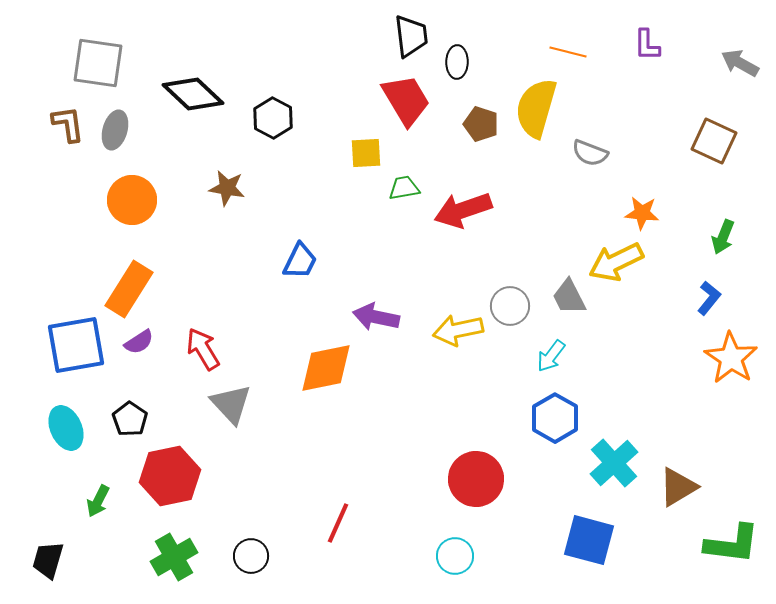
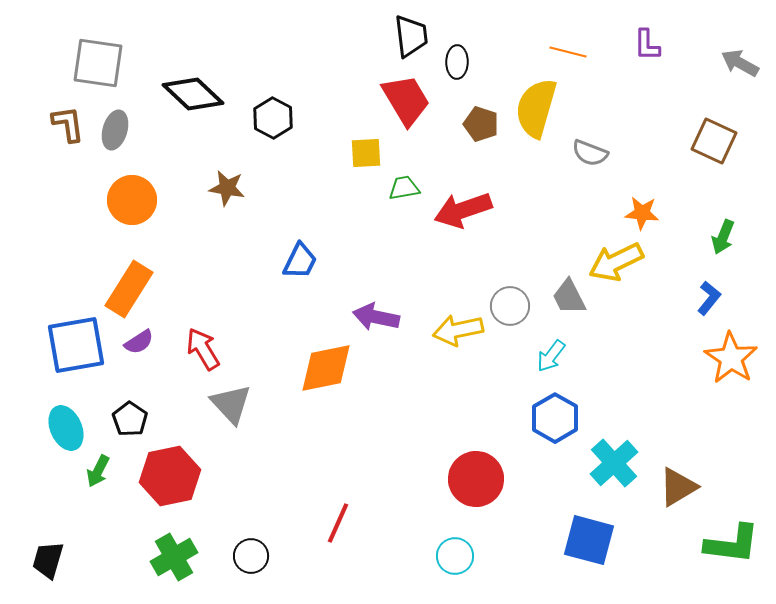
green arrow at (98, 501): moved 30 px up
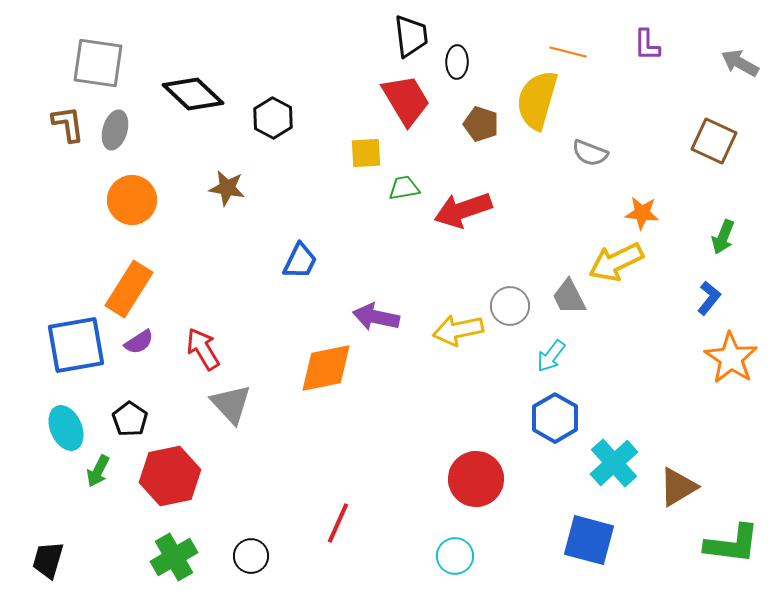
yellow semicircle at (536, 108): moved 1 px right, 8 px up
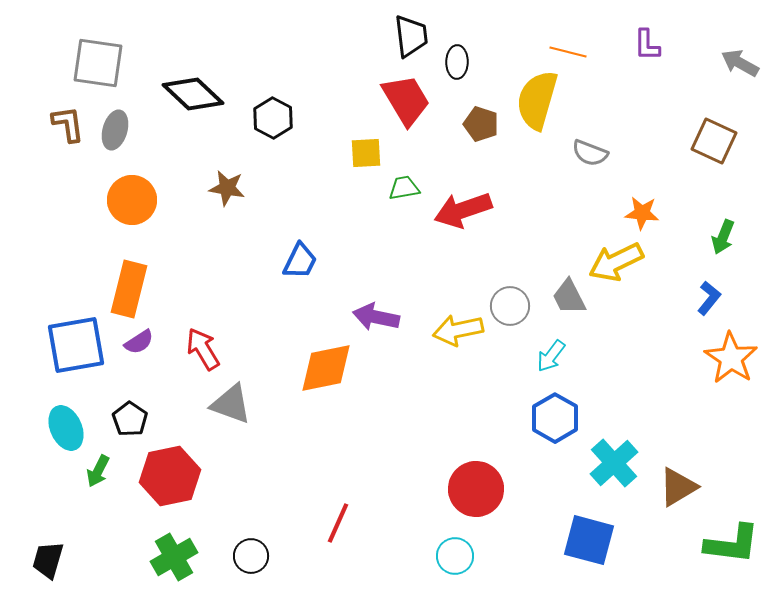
orange rectangle at (129, 289): rotated 18 degrees counterclockwise
gray triangle at (231, 404): rotated 27 degrees counterclockwise
red circle at (476, 479): moved 10 px down
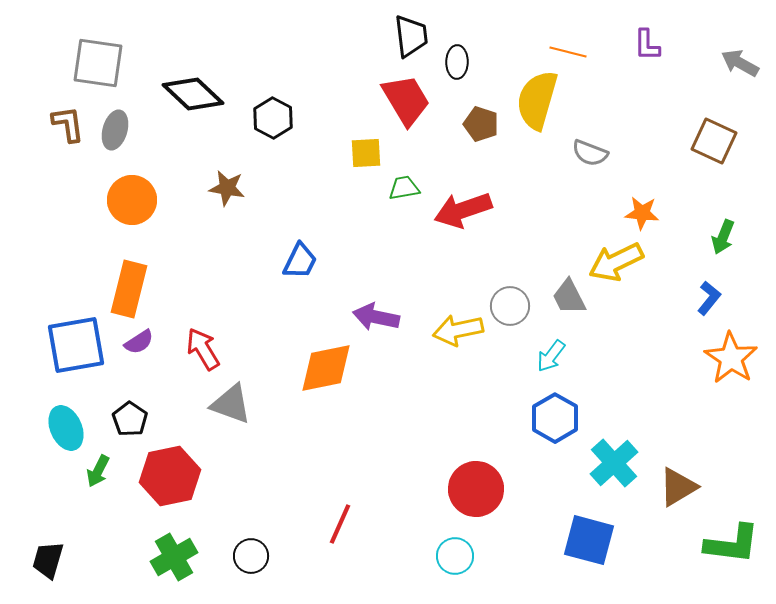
red line at (338, 523): moved 2 px right, 1 px down
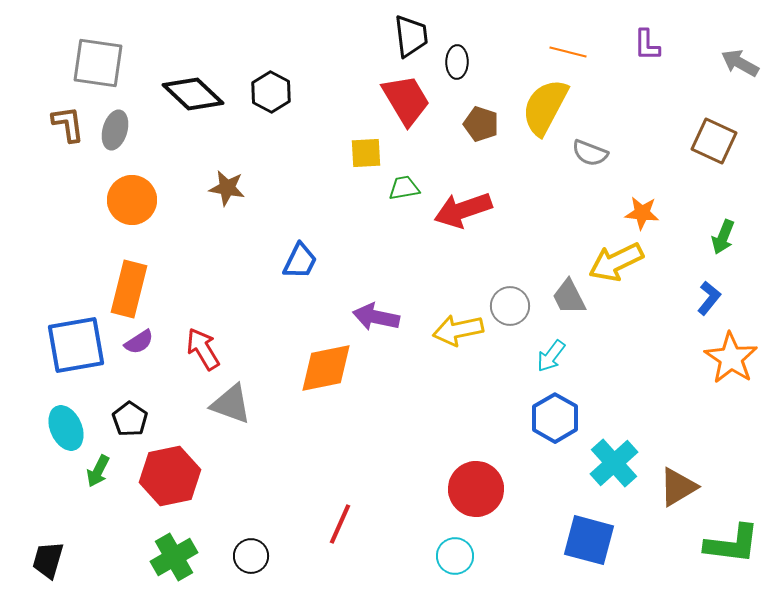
yellow semicircle at (537, 100): moved 8 px right, 7 px down; rotated 12 degrees clockwise
black hexagon at (273, 118): moved 2 px left, 26 px up
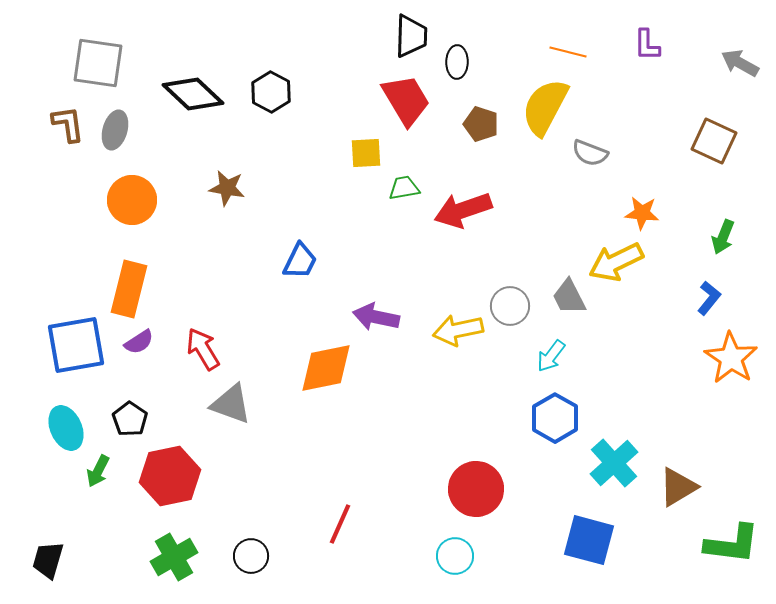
black trapezoid at (411, 36): rotated 9 degrees clockwise
